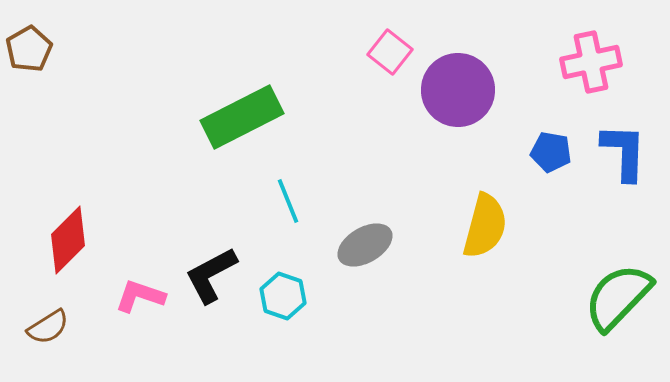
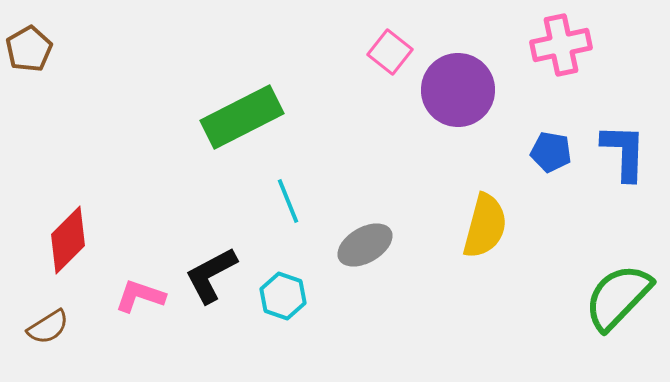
pink cross: moved 30 px left, 17 px up
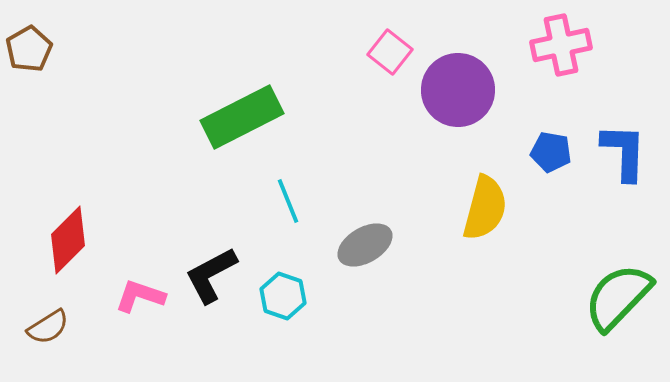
yellow semicircle: moved 18 px up
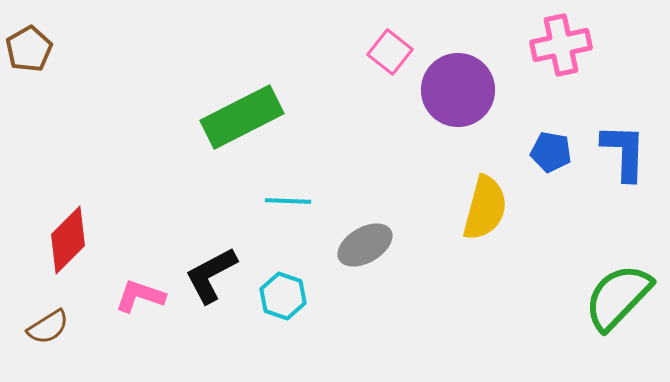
cyan line: rotated 66 degrees counterclockwise
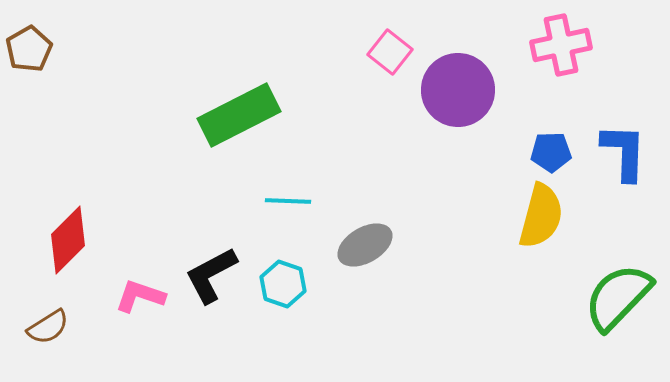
green rectangle: moved 3 px left, 2 px up
blue pentagon: rotated 12 degrees counterclockwise
yellow semicircle: moved 56 px right, 8 px down
cyan hexagon: moved 12 px up
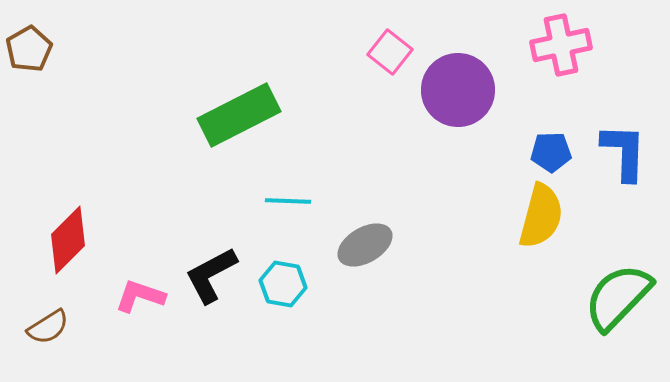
cyan hexagon: rotated 9 degrees counterclockwise
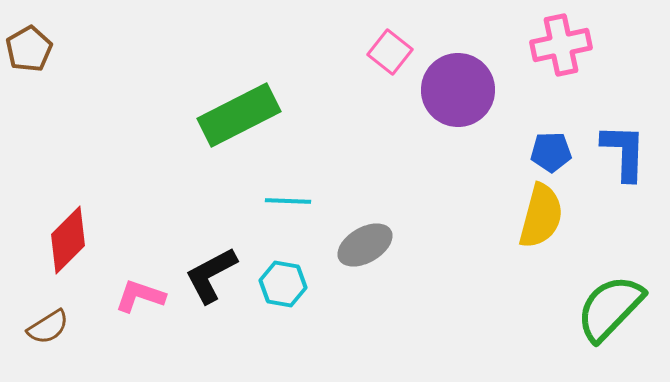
green semicircle: moved 8 px left, 11 px down
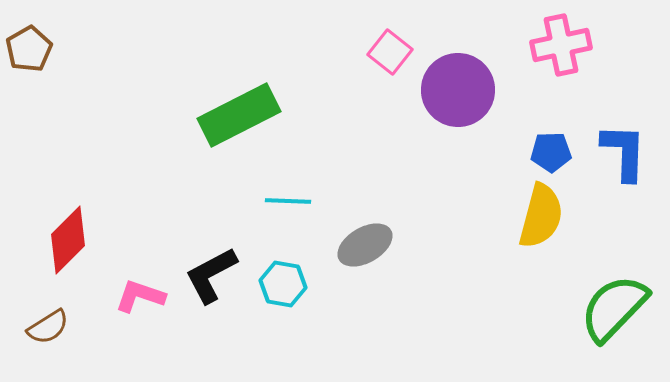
green semicircle: moved 4 px right
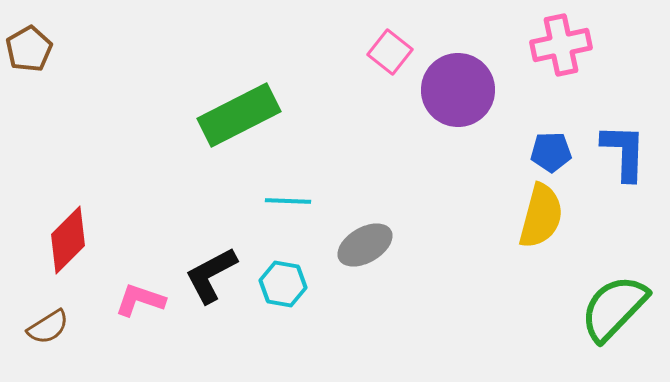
pink L-shape: moved 4 px down
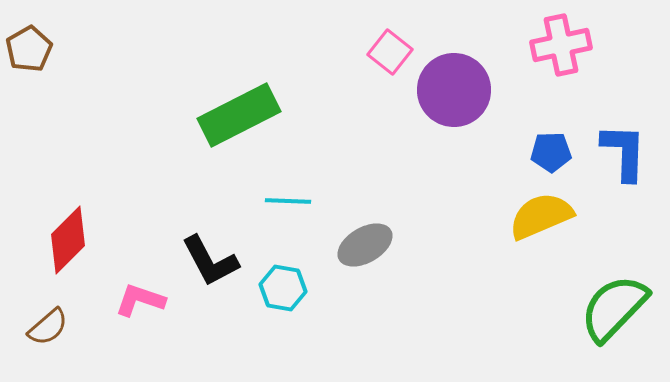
purple circle: moved 4 px left
yellow semicircle: rotated 128 degrees counterclockwise
black L-shape: moved 1 px left, 14 px up; rotated 90 degrees counterclockwise
cyan hexagon: moved 4 px down
brown semicircle: rotated 9 degrees counterclockwise
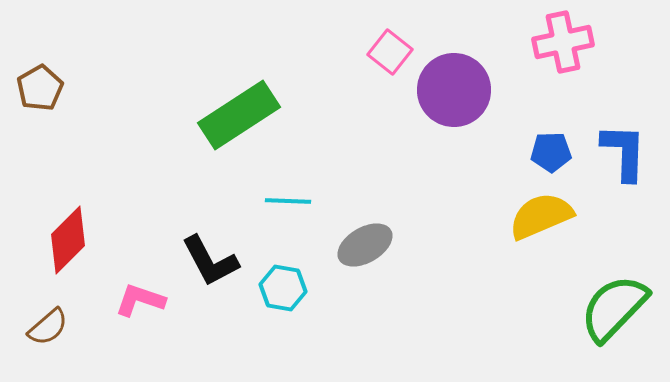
pink cross: moved 2 px right, 3 px up
brown pentagon: moved 11 px right, 39 px down
green rectangle: rotated 6 degrees counterclockwise
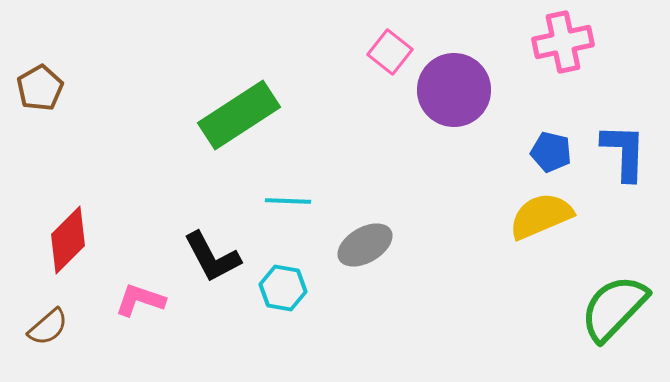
blue pentagon: rotated 15 degrees clockwise
black L-shape: moved 2 px right, 4 px up
